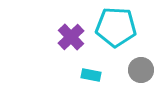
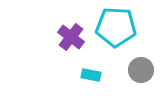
purple cross: rotated 8 degrees counterclockwise
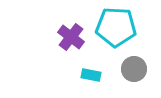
gray circle: moved 7 px left, 1 px up
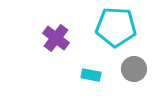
purple cross: moved 15 px left, 1 px down
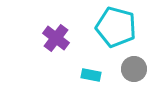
cyan pentagon: rotated 12 degrees clockwise
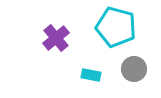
purple cross: rotated 12 degrees clockwise
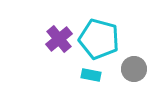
cyan pentagon: moved 17 px left, 12 px down
purple cross: moved 3 px right, 1 px down
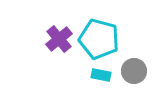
gray circle: moved 2 px down
cyan rectangle: moved 10 px right
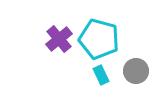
gray circle: moved 2 px right
cyan rectangle: rotated 54 degrees clockwise
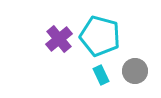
cyan pentagon: moved 1 px right, 3 px up
gray circle: moved 1 px left
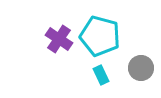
purple cross: rotated 16 degrees counterclockwise
gray circle: moved 6 px right, 3 px up
